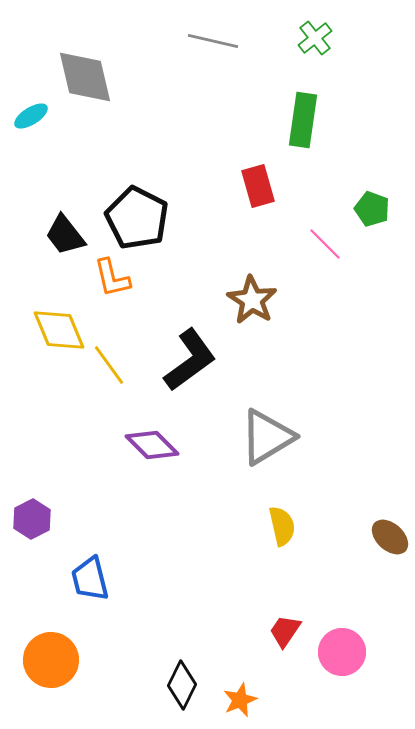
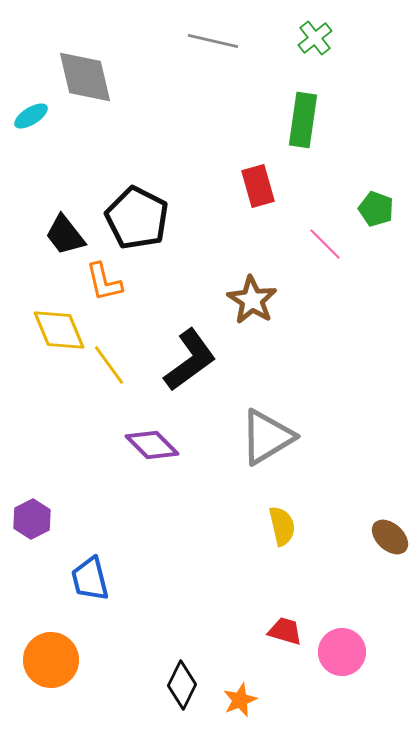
green pentagon: moved 4 px right
orange L-shape: moved 8 px left, 4 px down
red trapezoid: rotated 72 degrees clockwise
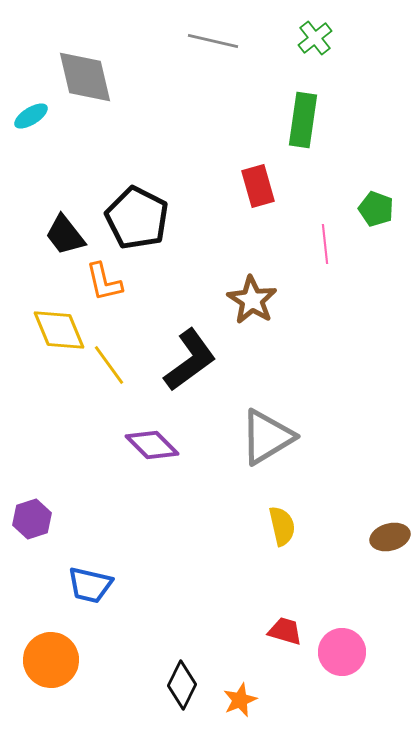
pink line: rotated 39 degrees clockwise
purple hexagon: rotated 9 degrees clockwise
brown ellipse: rotated 57 degrees counterclockwise
blue trapezoid: moved 6 px down; rotated 63 degrees counterclockwise
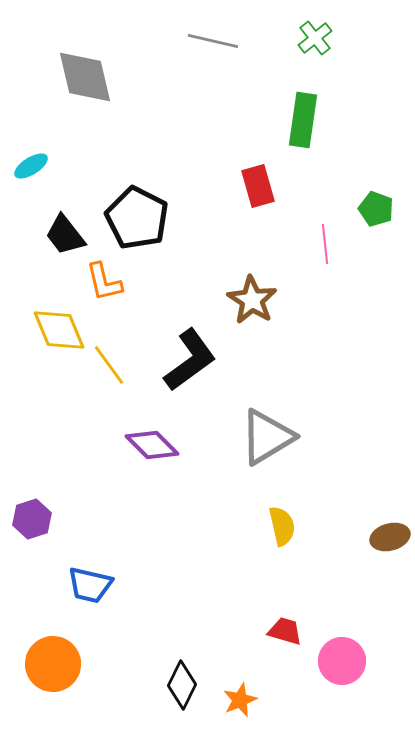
cyan ellipse: moved 50 px down
pink circle: moved 9 px down
orange circle: moved 2 px right, 4 px down
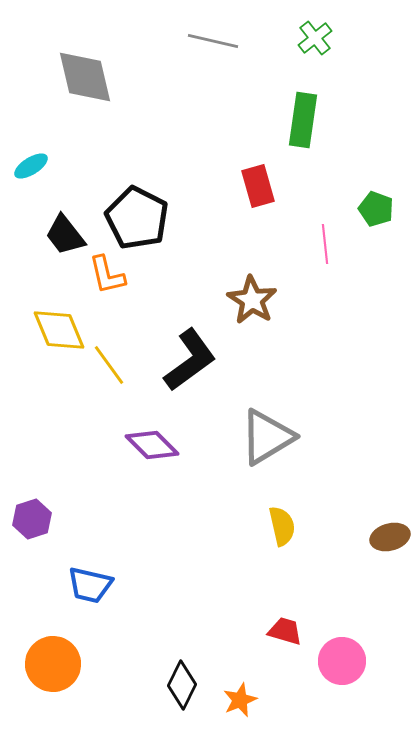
orange L-shape: moved 3 px right, 7 px up
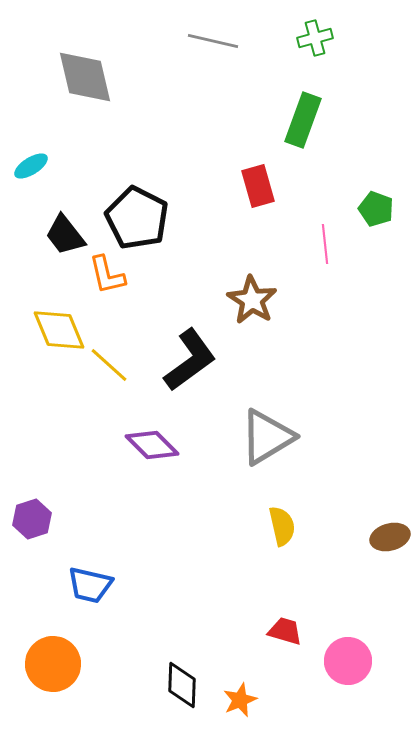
green cross: rotated 24 degrees clockwise
green rectangle: rotated 12 degrees clockwise
yellow line: rotated 12 degrees counterclockwise
pink circle: moved 6 px right
black diamond: rotated 24 degrees counterclockwise
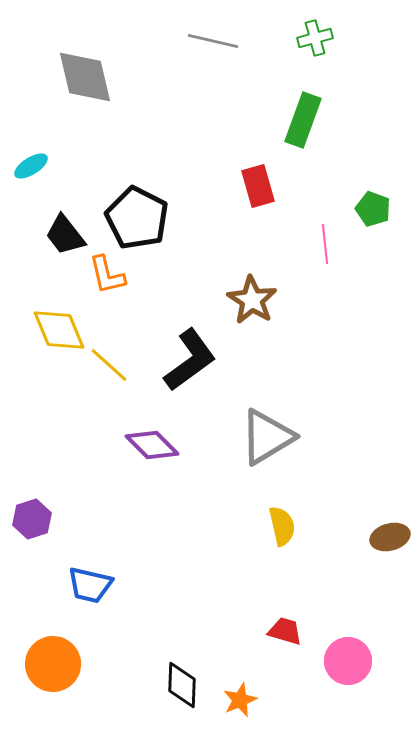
green pentagon: moved 3 px left
